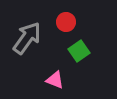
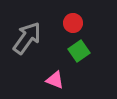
red circle: moved 7 px right, 1 px down
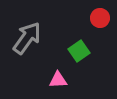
red circle: moved 27 px right, 5 px up
pink triangle: moved 3 px right; rotated 24 degrees counterclockwise
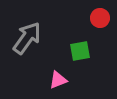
green square: moved 1 px right; rotated 25 degrees clockwise
pink triangle: rotated 18 degrees counterclockwise
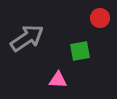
gray arrow: rotated 20 degrees clockwise
pink triangle: rotated 24 degrees clockwise
